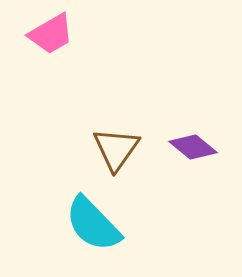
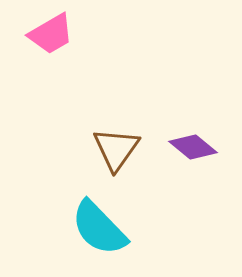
cyan semicircle: moved 6 px right, 4 px down
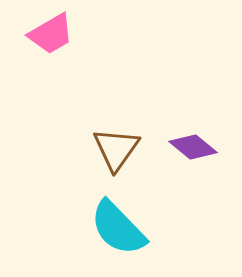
cyan semicircle: moved 19 px right
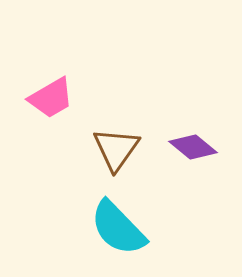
pink trapezoid: moved 64 px down
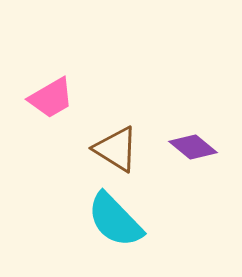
brown triangle: rotated 33 degrees counterclockwise
cyan semicircle: moved 3 px left, 8 px up
